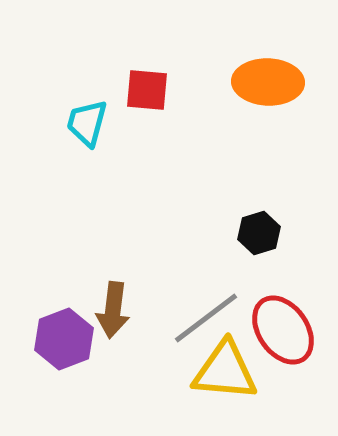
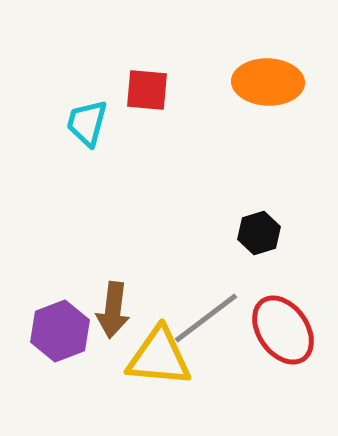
purple hexagon: moved 4 px left, 8 px up
yellow triangle: moved 66 px left, 14 px up
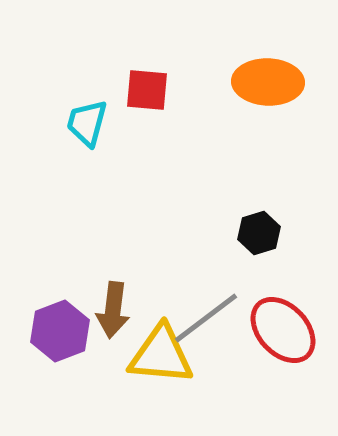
red ellipse: rotated 8 degrees counterclockwise
yellow triangle: moved 2 px right, 2 px up
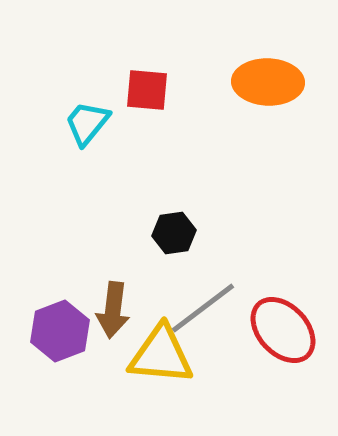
cyan trapezoid: rotated 24 degrees clockwise
black hexagon: moved 85 px left; rotated 9 degrees clockwise
gray line: moved 3 px left, 10 px up
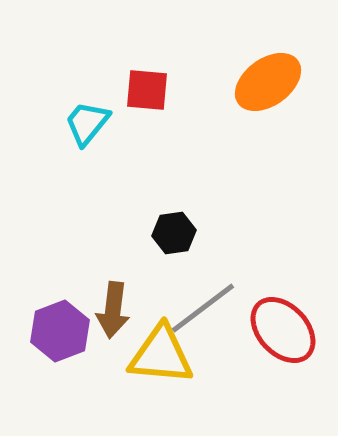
orange ellipse: rotated 38 degrees counterclockwise
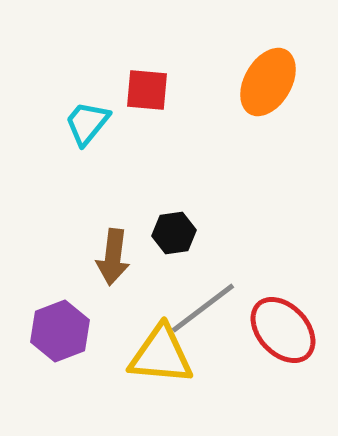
orange ellipse: rotated 24 degrees counterclockwise
brown arrow: moved 53 px up
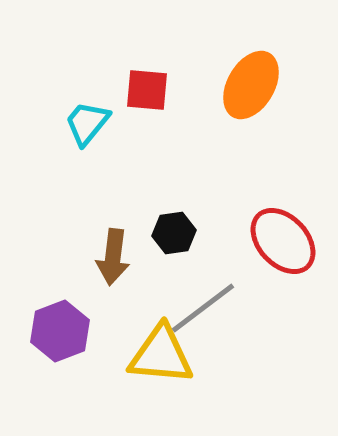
orange ellipse: moved 17 px left, 3 px down
red ellipse: moved 89 px up
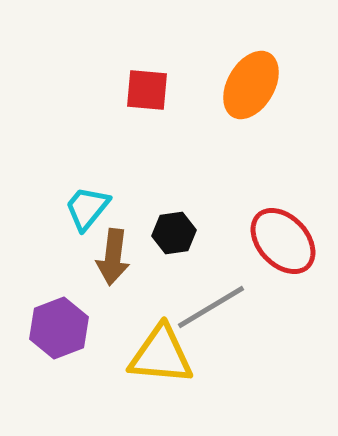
cyan trapezoid: moved 85 px down
gray line: moved 8 px right, 1 px up; rotated 6 degrees clockwise
purple hexagon: moved 1 px left, 3 px up
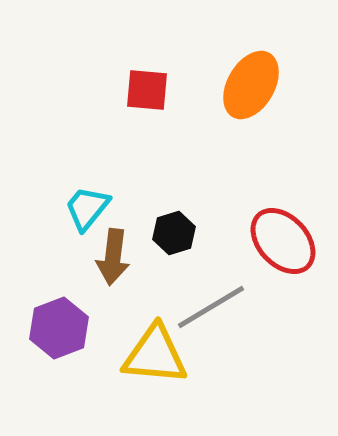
black hexagon: rotated 9 degrees counterclockwise
yellow triangle: moved 6 px left
